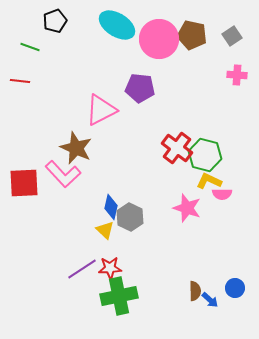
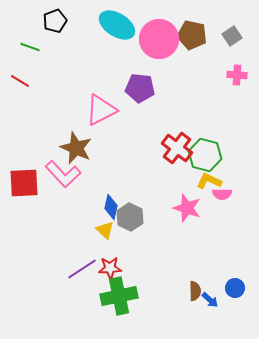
red line: rotated 24 degrees clockwise
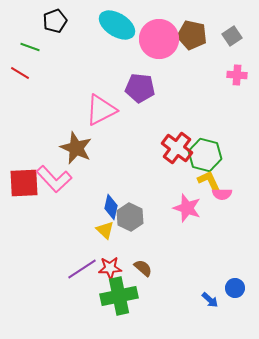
red line: moved 8 px up
pink L-shape: moved 9 px left, 5 px down
yellow L-shape: rotated 40 degrees clockwise
brown semicircle: moved 52 px left, 23 px up; rotated 48 degrees counterclockwise
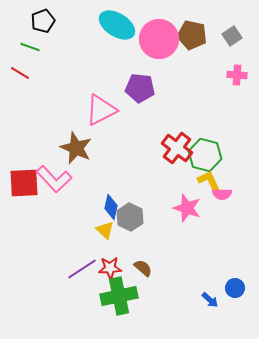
black pentagon: moved 12 px left
